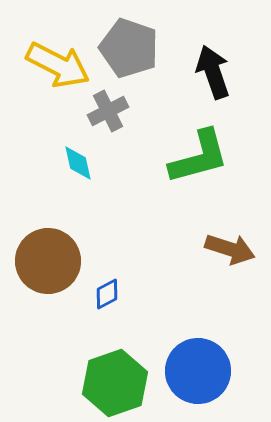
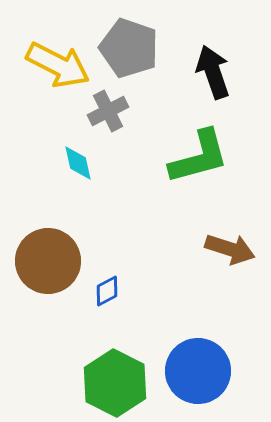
blue diamond: moved 3 px up
green hexagon: rotated 14 degrees counterclockwise
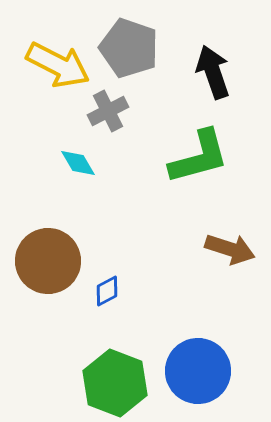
cyan diamond: rotated 18 degrees counterclockwise
green hexagon: rotated 6 degrees counterclockwise
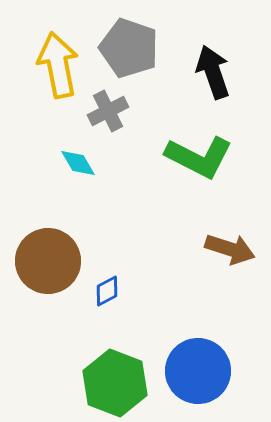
yellow arrow: rotated 128 degrees counterclockwise
green L-shape: rotated 42 degrees clockwise
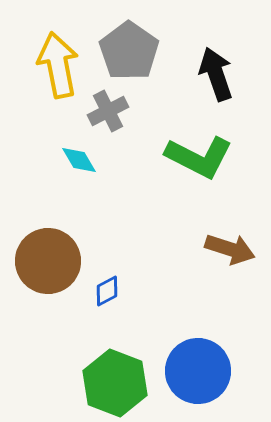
gray pentagon: moved 3 px down; rotated 16 degrees clockwise
black arrow: moved 3 px right, 2 px down
cyan diamond: moved 1 px right, 3 px up
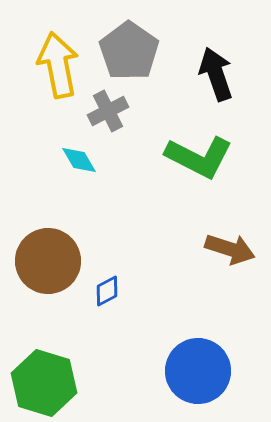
green hexagon: moved 71 px left; rotated 4 degrees counterclockwise
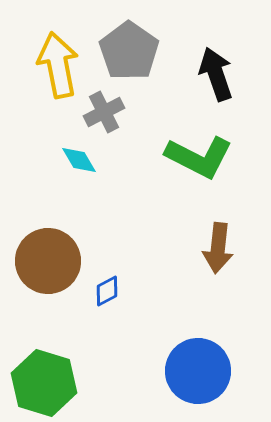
gray cross: moved 4 px left, 1 px down
brown arrow: moved 12 px left, 1 px up; rotated 78 degrees clockwise
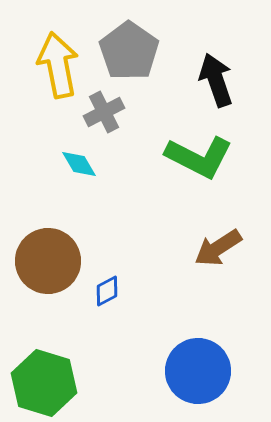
black arrow: moved 6 px down
cyan diamond: moved 4 px down
brown arrow: rotated 51 degrees clockwise
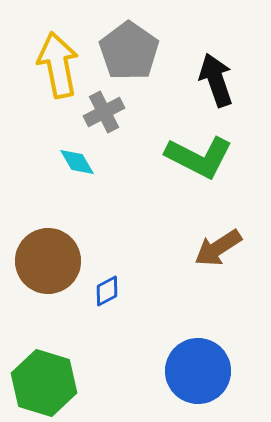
cyan diamond: moved 2 px left, 2 px up
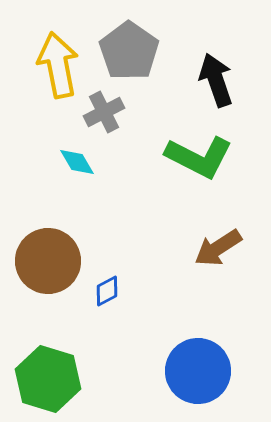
green hexagon: moved 4 px right, 4 px up
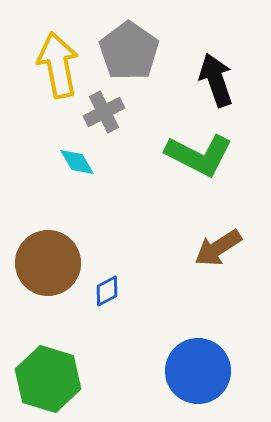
green L-shape: moved 2 px up
brown circle: moved 2 px down
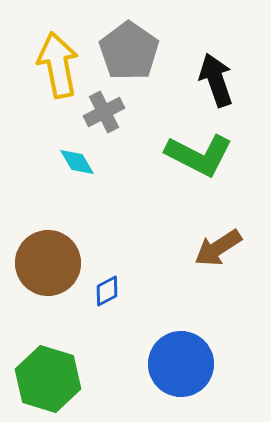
blue circle: moved 17 px left, 7 px up
